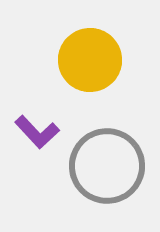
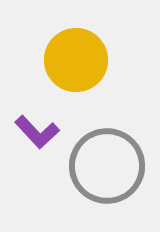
yellow circle: moved 14 px left
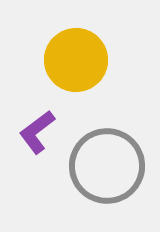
purple L-shape: rotated 96 degrees clockwise
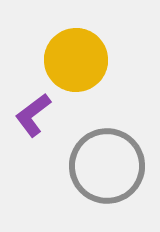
purple L-shape: moved 4 px left, 17 px up
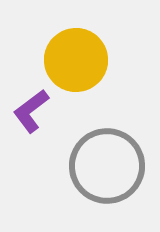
purple L-shape: moved 2 px left, 4 px up
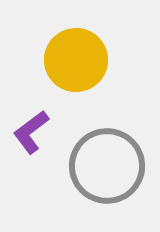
purple L-shape: moved 21 px down
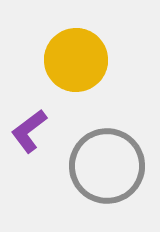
purple L-shape: moved 2 px left, 1 px up
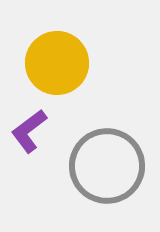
yellow circle: moved 19 px left, 3 px down
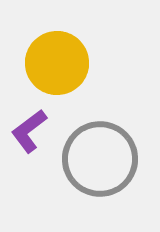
gray circle: moved 7 px left, 7 px up
